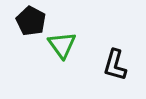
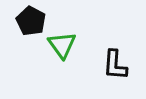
black L-shape: rotated 12 degrees counterclockwise
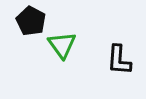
black L-shape: moved 4 px right, 5 px up
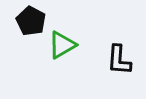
green triangle: rotated 36 degrees clockwise
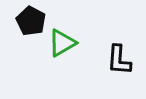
green triangle: moved 2 px up
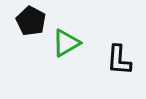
green triangle: moved 4 px right
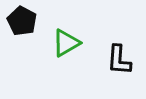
black pentagon: moved 9 px left
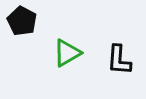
green triangle: moved 1 px right, 10 px down
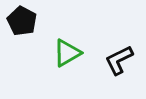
black L-shape: rotated 60 degrees clockwise
